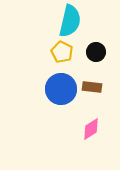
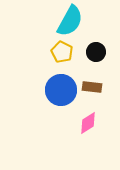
cyan semicircle: rotated 16 degrees clockwise
blue circle: moved 1 px down
pink diamond: moved 3 px left, 6 px up
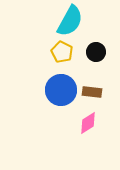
brown rectangle: moved 5 px down
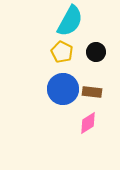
blue circle: moved 2 px right, 1 px up
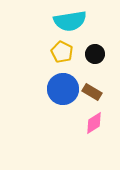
cyan semicircle: rotated 52 degrees clockwise
black circle: moved 1 px left, 2 px down
brown rectangle: rotated 24 degrees clockwise
pink diamond: moved 6 px right
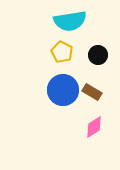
black circle: moved 3 px right, 1 px down
blue circle: moved 1 px down
pink diamond: moved 4 px down
